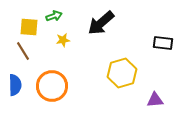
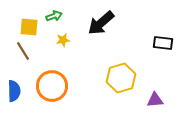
yellow hexagon: moved 1 px left, 5 px down
blue semicircle: moved 1 px left, 6 px down
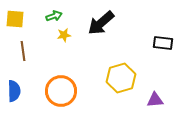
yellow square: moved 14 px left, 8 px up
yellow star: moved 1 px right, 5 px up
brown line: rotated 24 degrees clockwise
orange circle: moved 9 px right, 5 px down
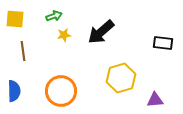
black arrow: moved 9 px down
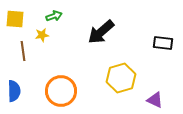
yellow star: moved 22 px left
purple triangle: rotated 30 degrees clockwise
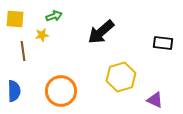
yellow hexagon: moved 1 px up
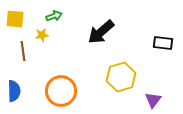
purple triangle: moved 2 px left; rotated 42 degrees clockwise
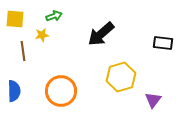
black arrow: moved 2 px down
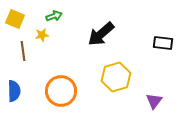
yellow square: rotated 18 degrees clockwise
yellow hexagon: moved 5 px left
purple triangle: moved 1 px right, 1 px down
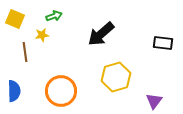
brown line: moved 2 px right, 1 px down
